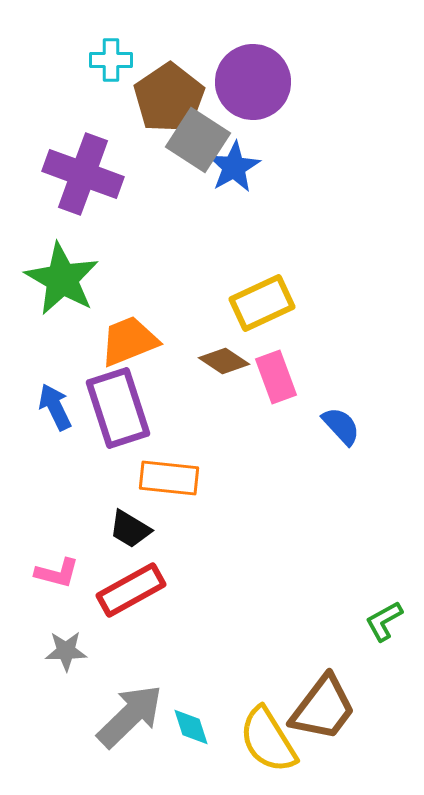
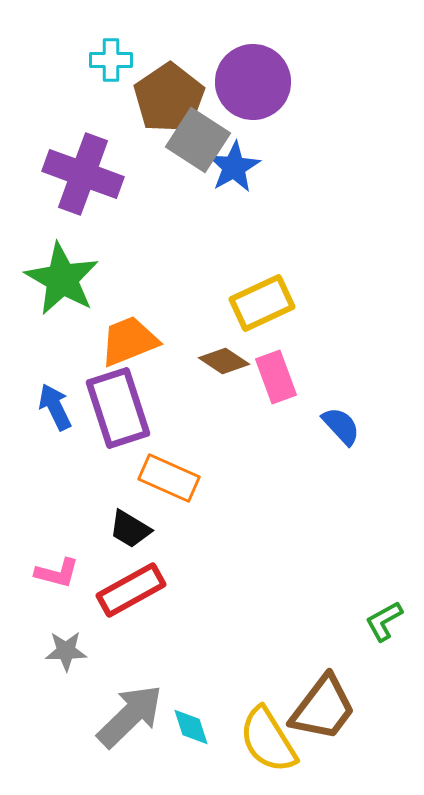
orange rectangle: rotated 18 degrees clockwise
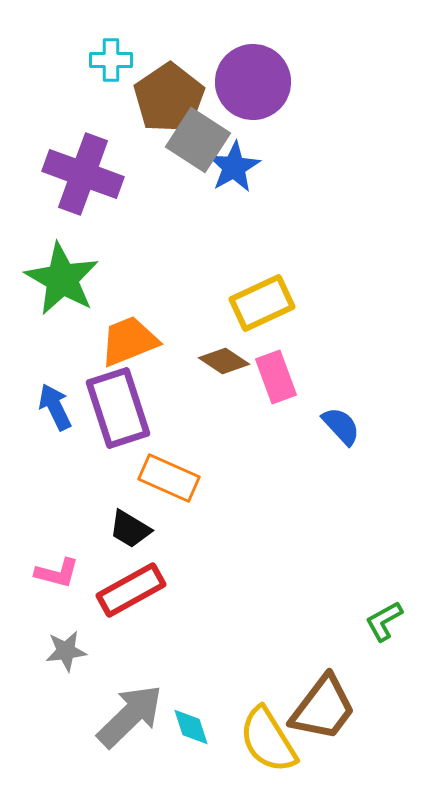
gray star: rotated 6 degrees counterclockwise
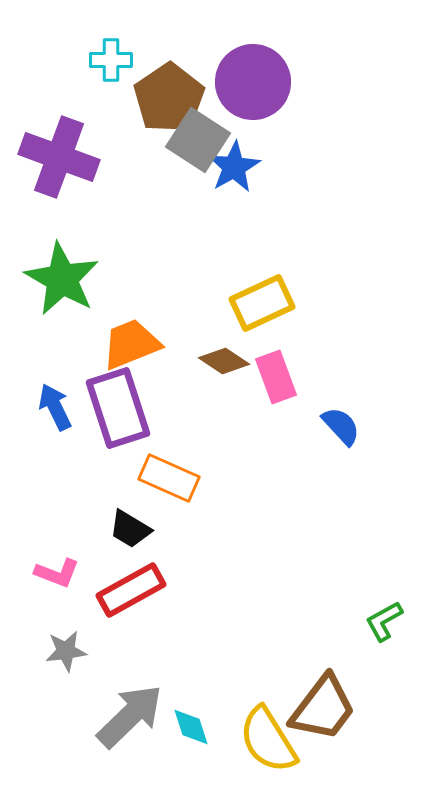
purple cross: moved 24 px left, 17 px up
orange trapezoid: moved 2 px right, 3 px down
pink L-shape: rotated 6 degrees clockwise
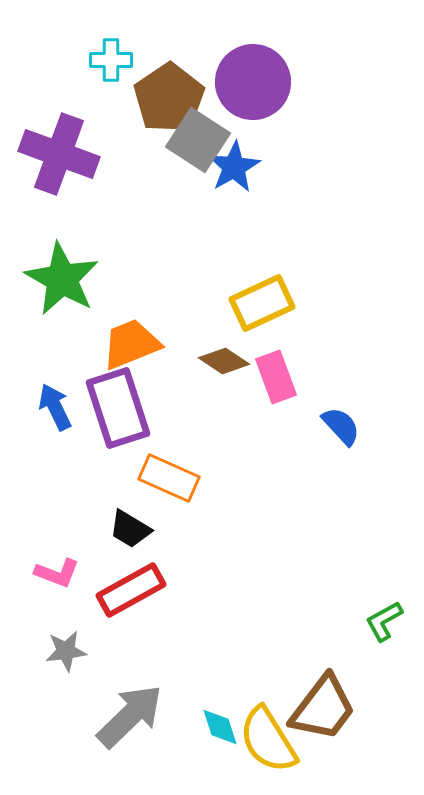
purple cross: moved 3 px up
cyan diamond: moved 29 px right
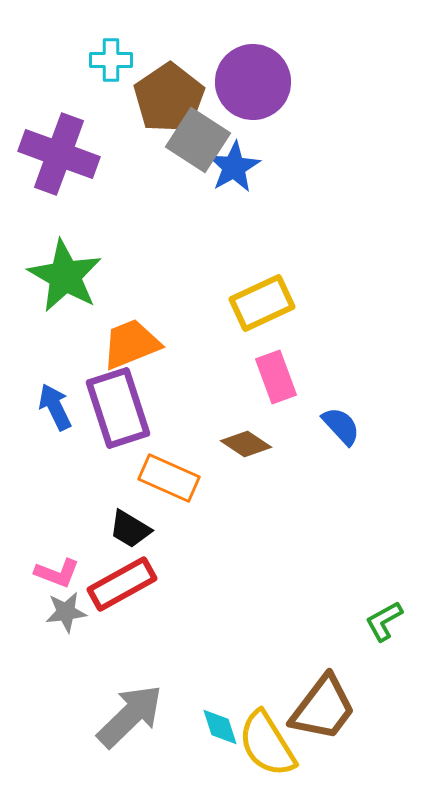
green star: moved 3 px right, 3 px up
brown diamond: moved 22 px right, 83 px down
red rectangle: moved 9 px left, 6 px up
gray star: moved 39 px up
yellow semicircle: moved 1 px left, 4 px down
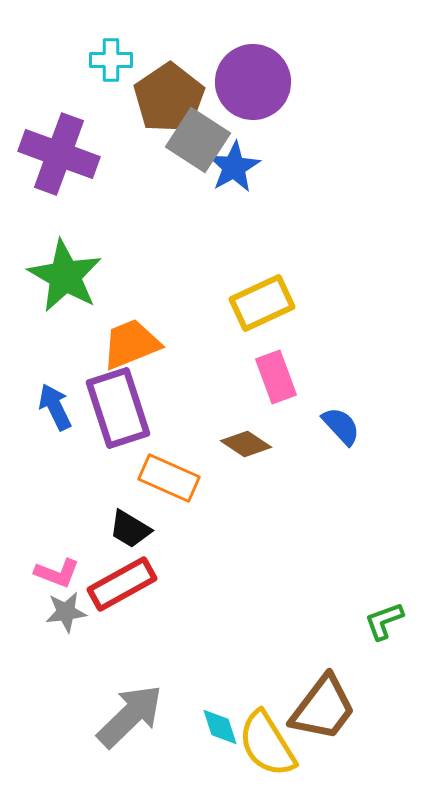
green L-shape: rotated 9 degrees clockwise
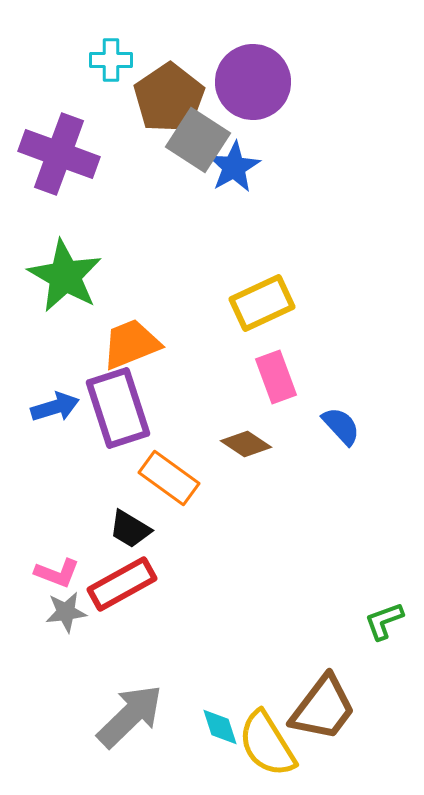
blue arrow: rotated 99 degrees clockwise
orange rectangle: rotated 12 degrees clockwise
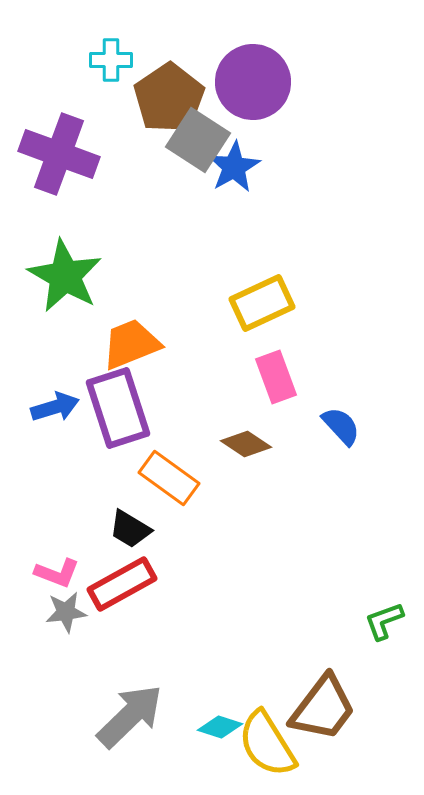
cyan diamond: rotated 54 degrees counterclockwise
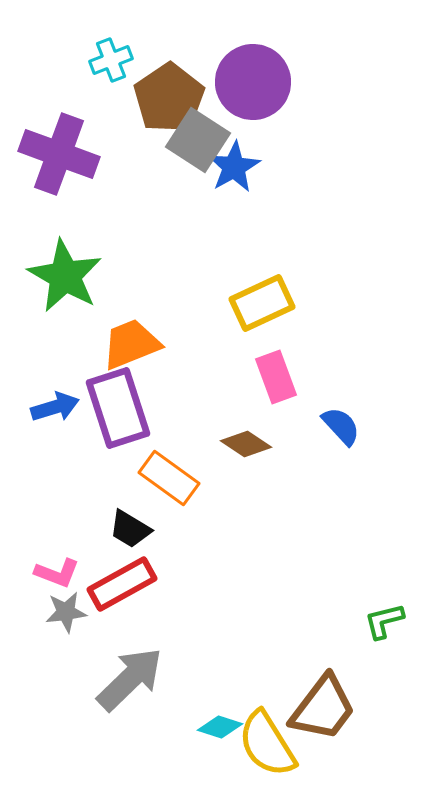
cyan cross: rotated 21 degrees counterclockwise
green L-shape: rotated 6 degrees clockwise
gray arrow: moved 37 px up
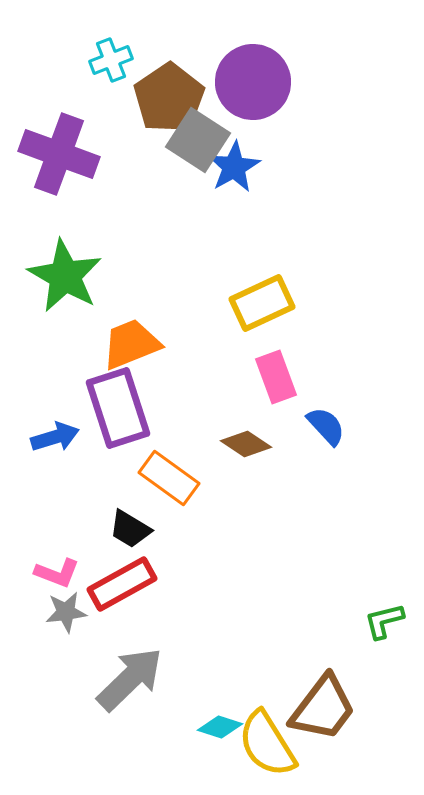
blue arrow: moved 30 px down
blue semicircle: moved 15 px left
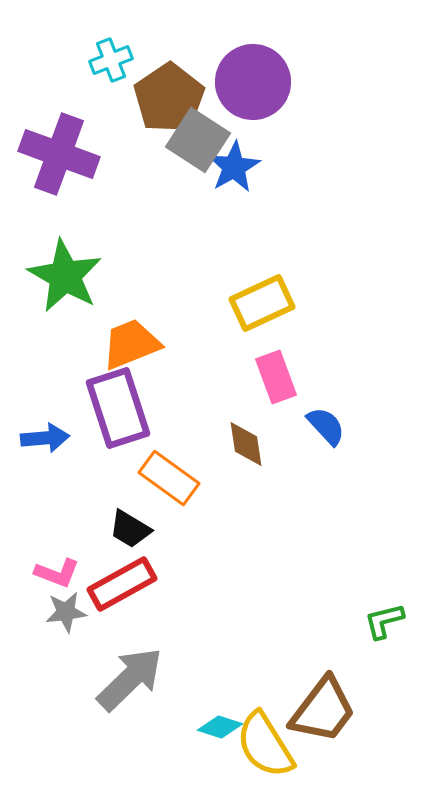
blue arrow: moved 10 px left, 1 px down; rotated 12 degrees clockwise
brown diamond: rotated 48 degrees clockwise
brown trapezoid: moved 2 px down
yellow semicircle: moved 2 px left, 1 px down
